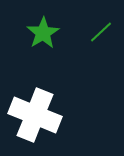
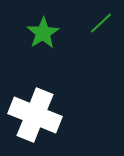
green line: moved 9 px up
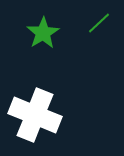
green line: moved 2 px left
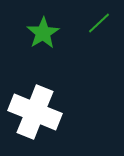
white cross: moved 3 px up
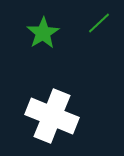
white cross: moved 17 px right, 4 px down
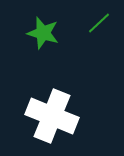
green star: rotated 24 degrees counterclockwise
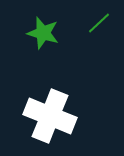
white cross: moved 2 px left
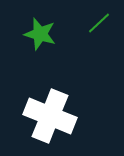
green star: moved 3 px left, 1 px down
